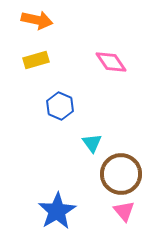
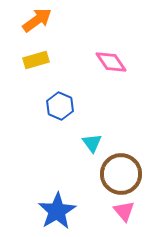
orange arrow: rotated 48 degrees counterclockwise
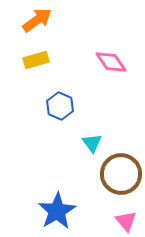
pink triangle: moved 2 px right, 10 px down
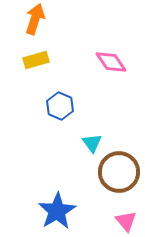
orange arrow: moved 2 px left, 1 px up; rotated 36 degrees counterclockwise
brown circle: moved 2 px left, 2 px up
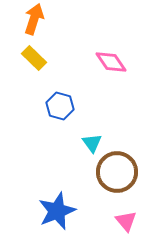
orange arrow: moved 1 px left
yellow rectangle: moved 2 px left, 2 px up; rotated 60 degrees clockwise
blue hexagon: rotated 8 degrees counterclockwise
brown circle: moved 2 px left
blue star: rotated 9 degrees clockwise
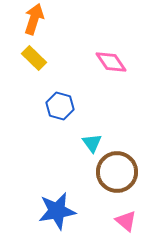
blue star: rotated 12 degrees clockwise
pink triangle: rotated 10 degrees counterclockwise
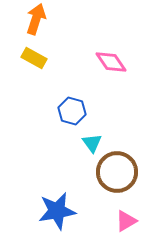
orange arrow: moved 2 px right
yellow rectangle: rotated 15 degrees counterclockwise
blue hexagon: moved 12 px right, 5 px down
pink triangle: rotated 50 degrees clockwise
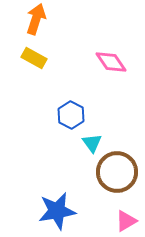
blue hexagon: moved 1 px left, 4 px down; rotated 12 degrees clockwise
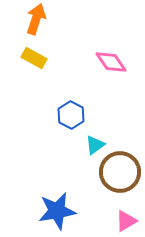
cyan triangle: moved 3 px right, 2 px down; rotated 30 degrees clockwise
brown circle: moved 3 px right
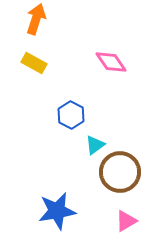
yellow rectangle: moved 5 px down
